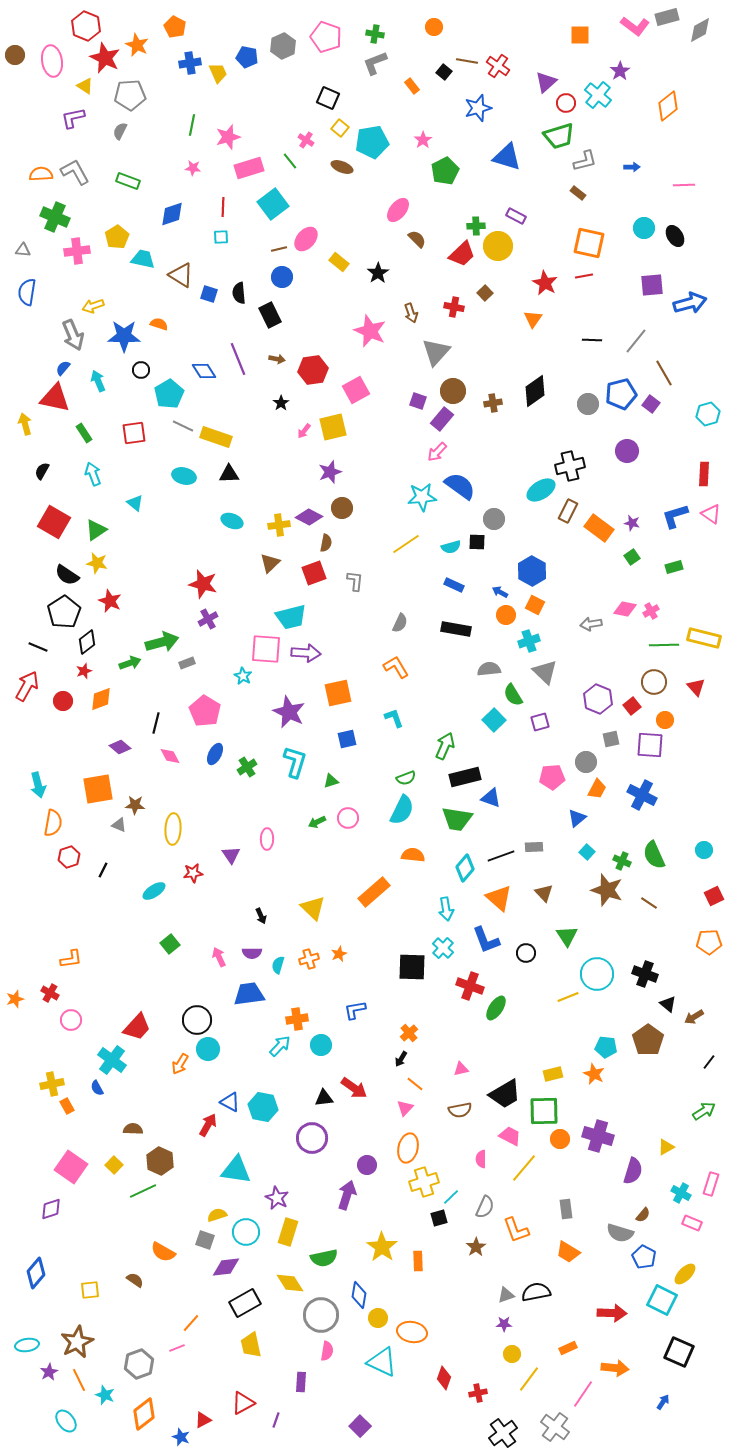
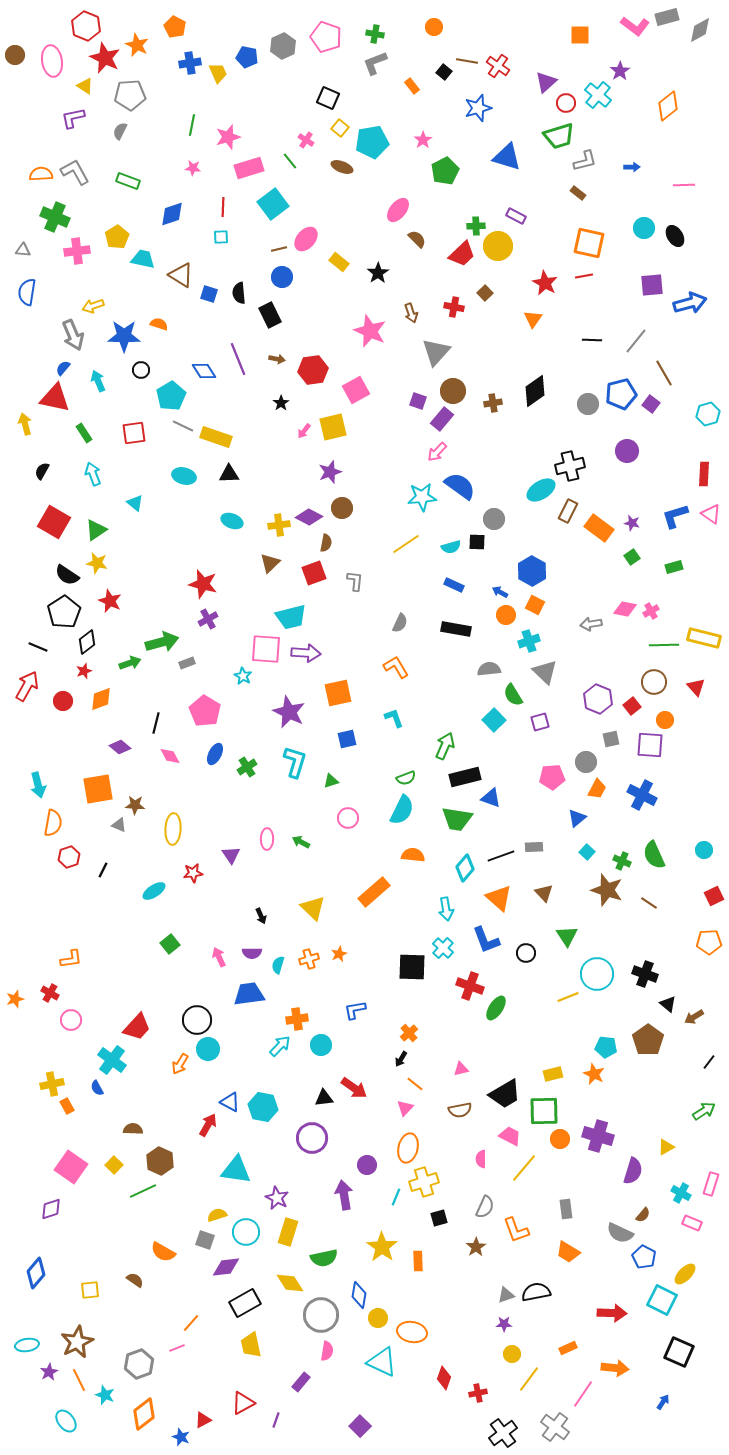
cyan pentagon at (169, 394): moved 2 px right, 2 px down
green arrow at (317, 822): moved 16 px left, 20 px down; rotated 54 degrees clockwise
purple arrow at (347, 1195): moved 3 px left; rotated 28 degrees counterclockwise
cyan line at (451, 1197): moved 55 px left; rotated 24 degrees counterclockwise
gray semicircle at (620, 1233): rotated 8 degrees clockwise
purple rectangle at (301, 1382): rotated 36 degrees clockwise
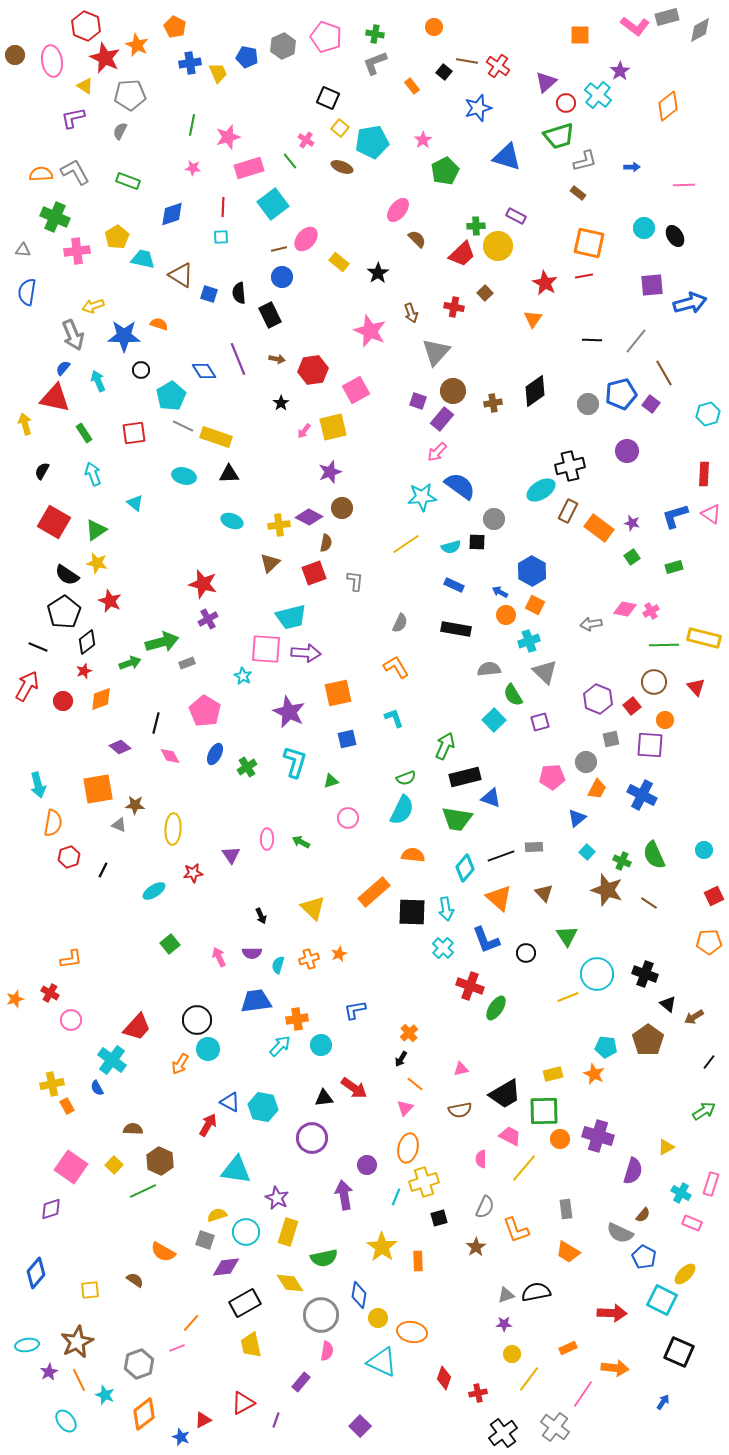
black square at (412, 967): moved 55 px up
blue trapezoid at (249, 994): moved 7 px right, 7 px down
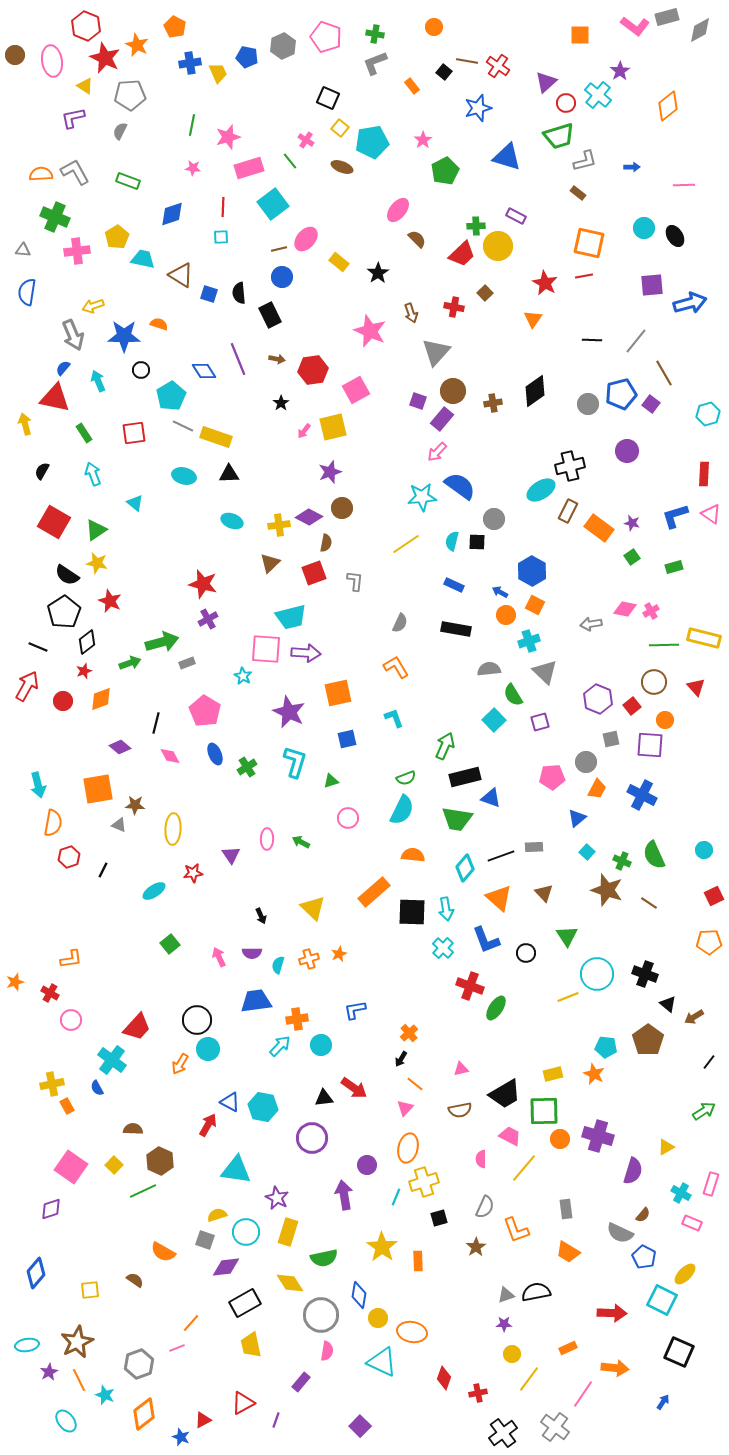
cyan semicircle at (451, 547): moved 1 px right, 6 px up; rotated 120 degrees clockwise
blue ellipse at (215, 754): rotated 50 degrees counterclockwise
orange star at (15, 999): moved 17 px up
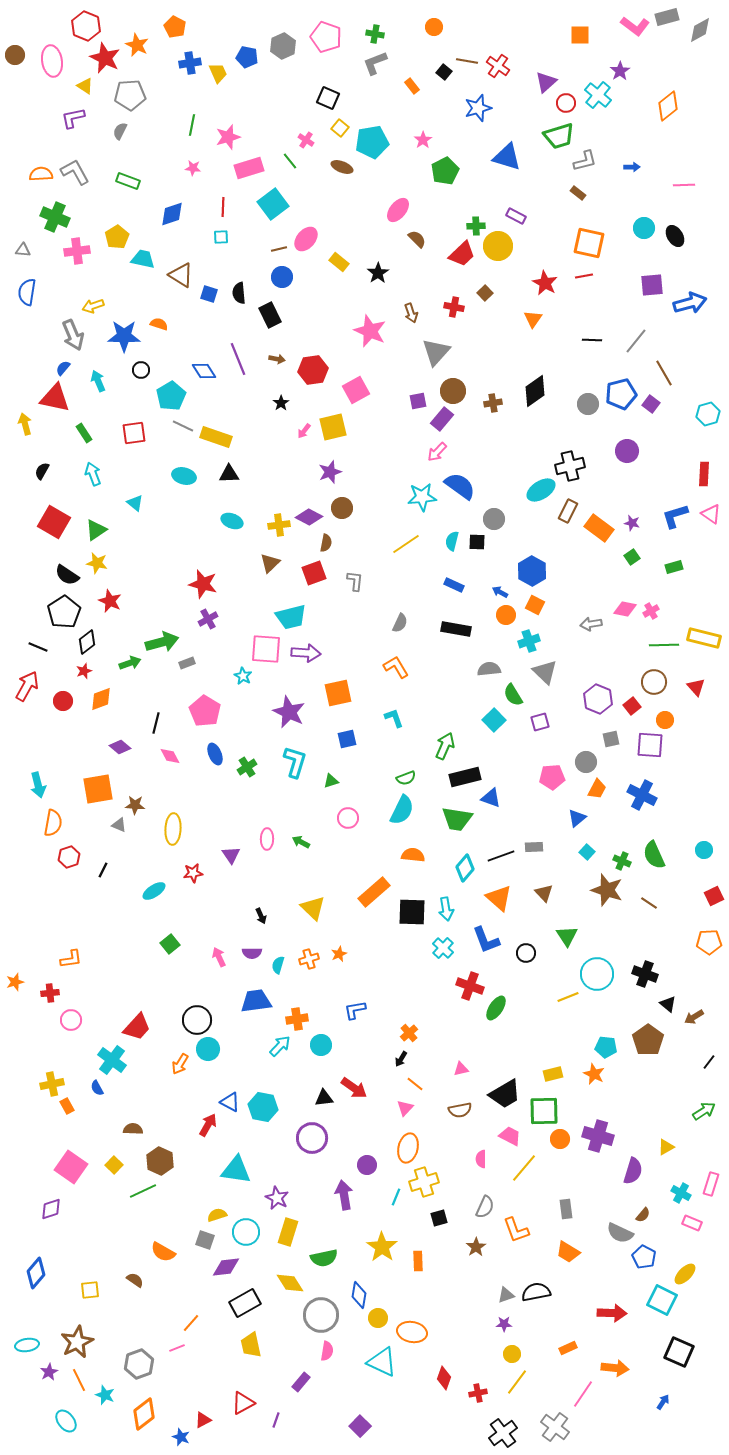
purple square at (418, 401): rotated 30 degrees counterclockwise
red cross at (50, 993): rotated 36 degrees counterclockwise
yellow line at (529, 1379): moved 12 px left, 3 px down
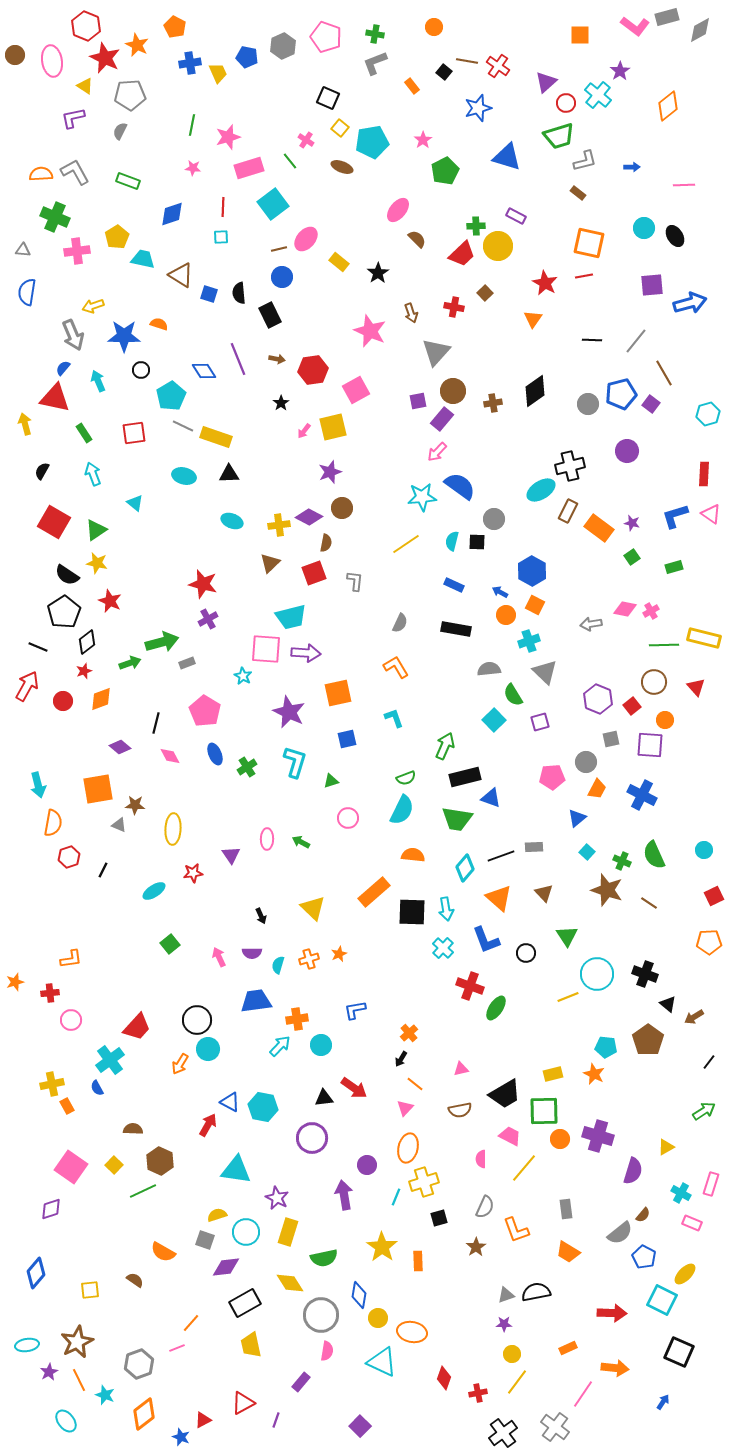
cyan cross at (112, 1060): moved 2 px left; rotated 16 degrees clockwise
gray semicircle at (620, 1233): rotated 64 degrees counterclockwise
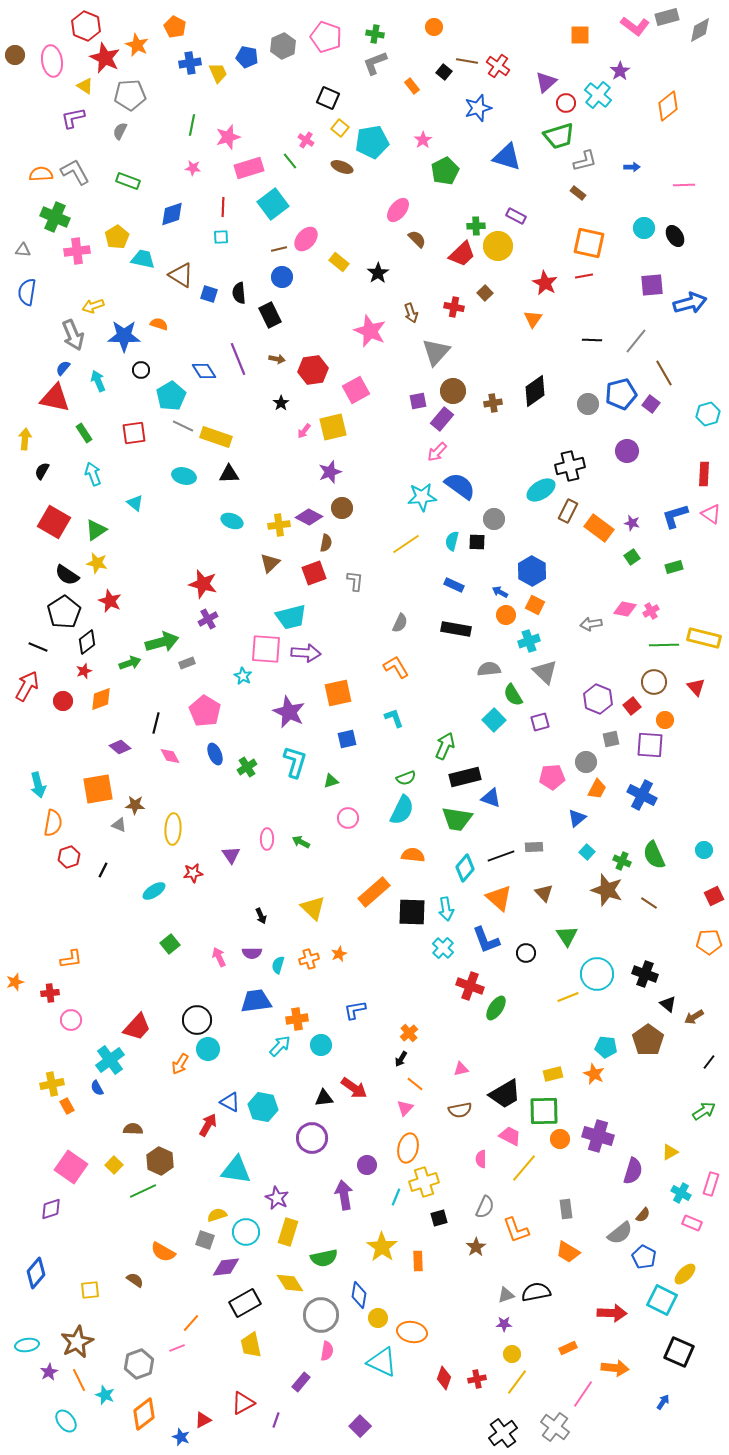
yellow arrow at (25, 424): moved 15 px down; rotated 20 degrees clockwise
yellow triangle at (666, 1147): moved 4 px right, 5 px down
red cross at (478, 1393): moved 1 px left, 14 px up
